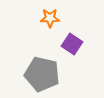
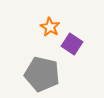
orange star: moved 9 px down; rotated 30 degrees clockwise
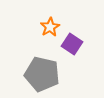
orange star: rotated 12 degrees clockwise
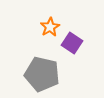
purple square: moved 1 px up
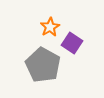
gray pentagon: moved 1 px right, 9 px up; rotated 16 degrees clockwise
